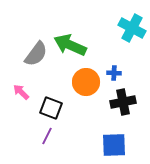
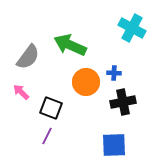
gray semicircle: moved 8 px left, 3 px down
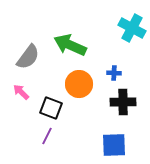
orange circle: moved 7 px left, 2 px down
black cross: rotated 10 degrees clockwise
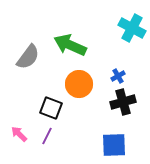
blue cross: moved 4 px right, 3 px down; rotated 32 degrees counterclockwise
pink arrow: moved 2 px left, 42 px down
black cross: rotated 15 degrees counterclockwise
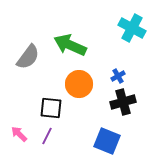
black square: rotated 15 degrees counterclockwise
blue square: moved 7 px left, 4 px up; rotated 24 degrees clockwise
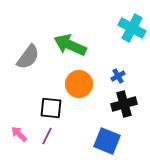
black cross: moved 1 px right, 2 px down
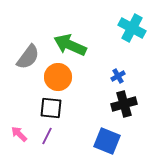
orange circle: moved 21 px left, 7 px up
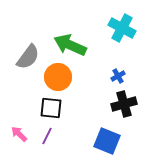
cyan cross: moved 10 px left
